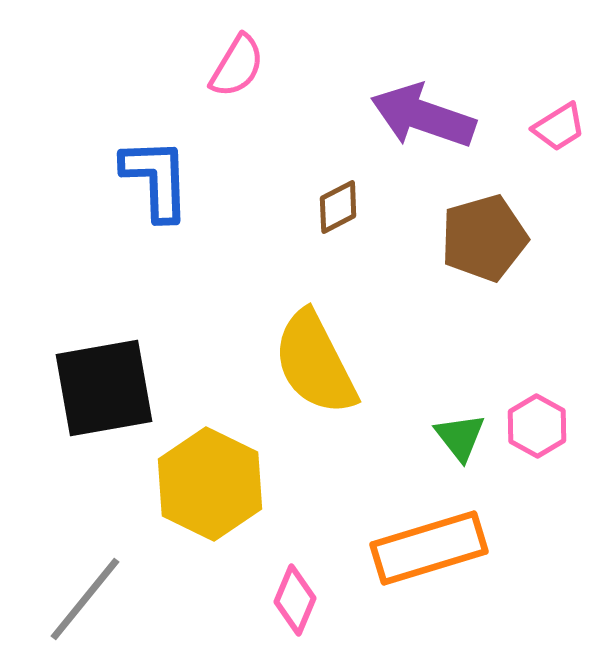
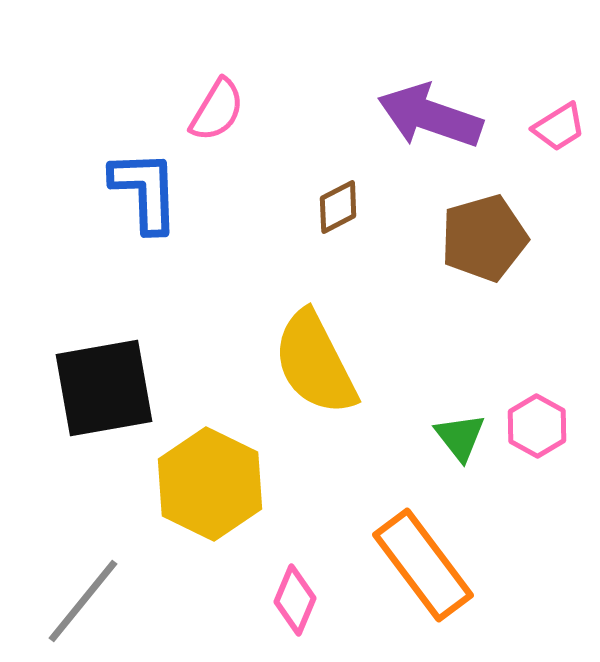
pink semicircle: moved 20 px left, 44 px down
purple arrow: moved 7 px right
blue L-shape: moved 11 px left, 12 px down
orange rectangle: moved 6 px left, 17 px down; rotated 70 degrees clockwise
gray line: moved 2 px left, 2 px down
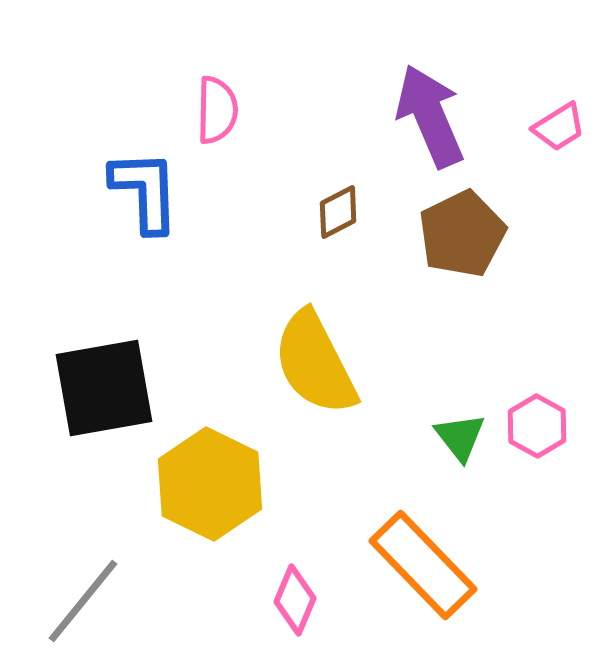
pink semicircle: rotated 30 degrees counterclockwise
purple arrow: rotated 48 degrees clockwise
brown diamond: moved 5 px down
brown pentagon: moved 22 px left, 4 px up; rotated 10 degrees counterclockwise
orange rectangle: rotated 7 degrees counterclockwise
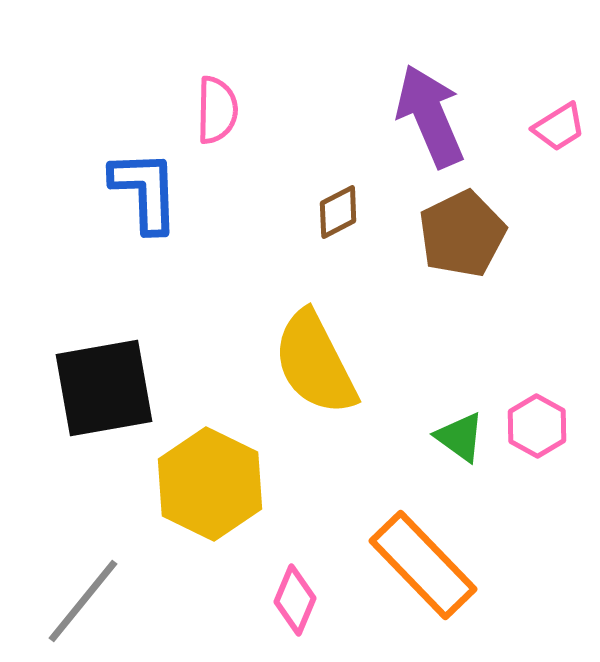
green triangle: rotated 16 degrees counterclockwise
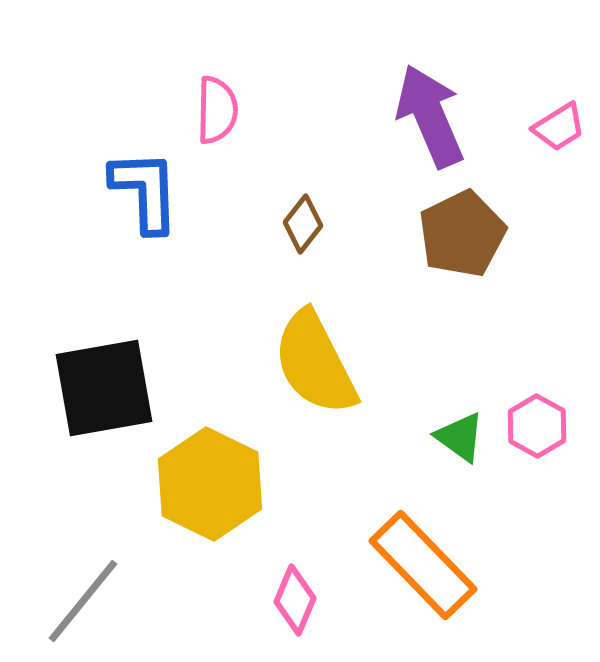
brown diamond: moved 35 px left, 12 px down; rotated 24 degrees counterclockwise
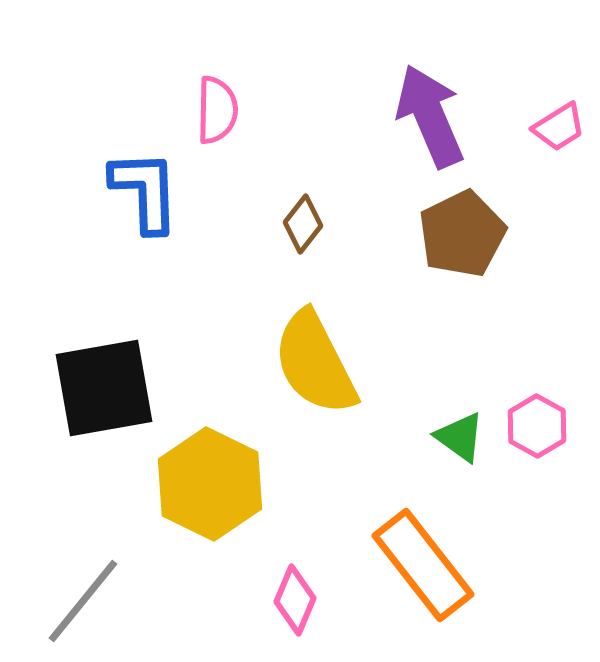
orange rectangle: rotated 6 degrees clockwise
